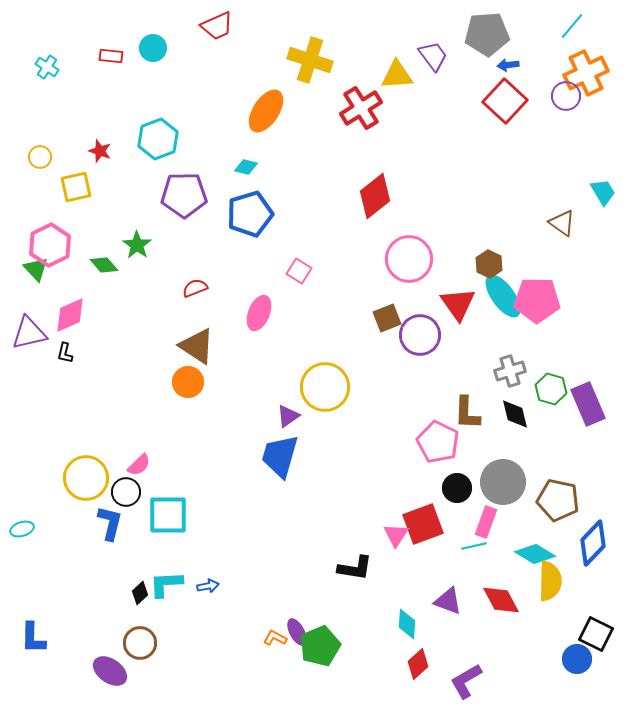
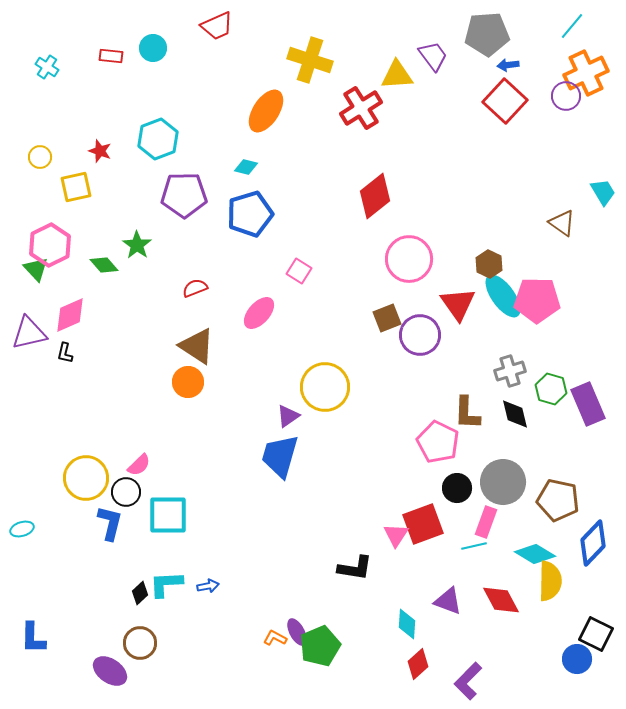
pink ellipse at (259, 313): rotated 20 degrees clockwise
purple L-shape at (466, 681): moved 2 px right; rotated 15 degrees counterclockwise
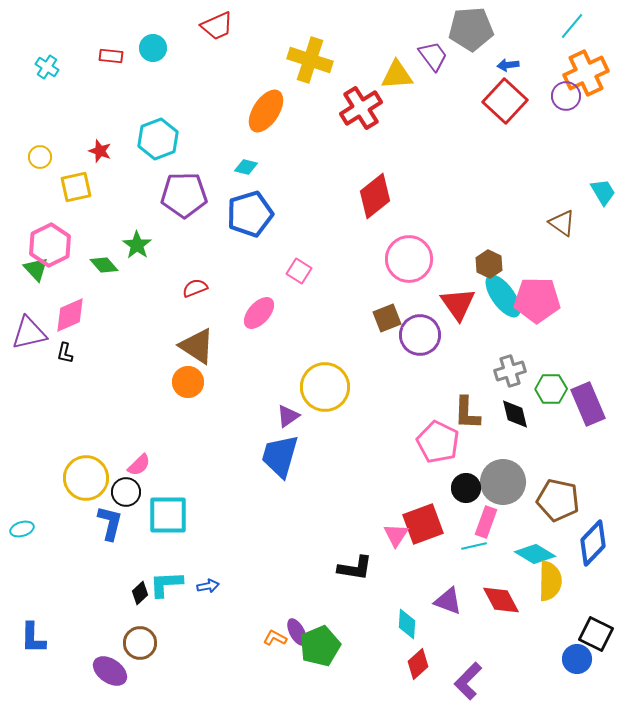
gray pentagon at (487, 34): moved 16 px left, 5 px up
green hexagon at (551, 389): rotated 16 degrees counterclockwise
black circle at (457, 488): moved 9 px right
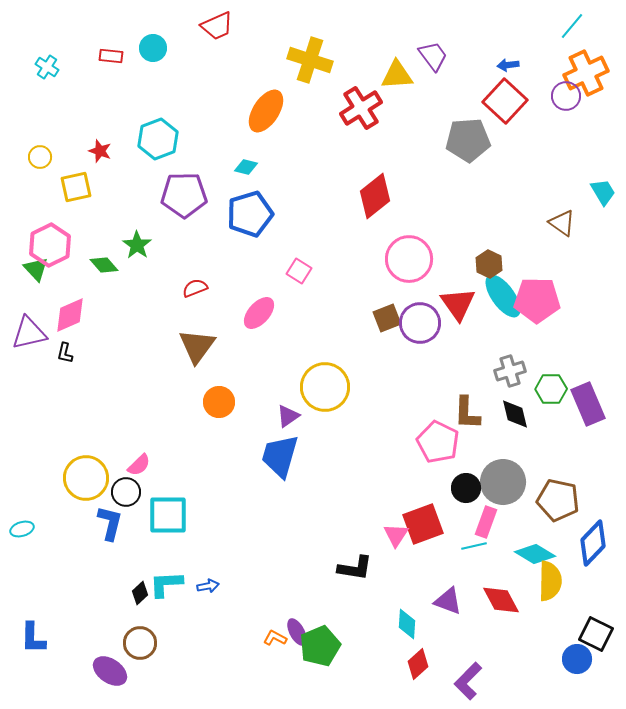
gray pentagon at (471, 29): moved 3 px left, 111 px down
purple circle at (420, 335): moved 12 px up
brown triangle at (197, 346): rotated 33 degrees clockwise
orange circle at (188, 382): moved 31 px right, 20 px down
